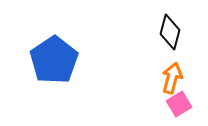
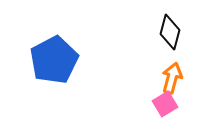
blue pentagon: rotated 6 degrees clockwise
pink square: moved 14 px left
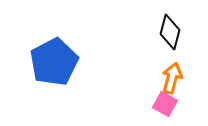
blue pentagon: moved 2 px down
pink square: rotated 30 degrees counterclockwise
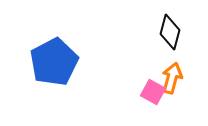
pink square: moved 12 px left, 12 px up
